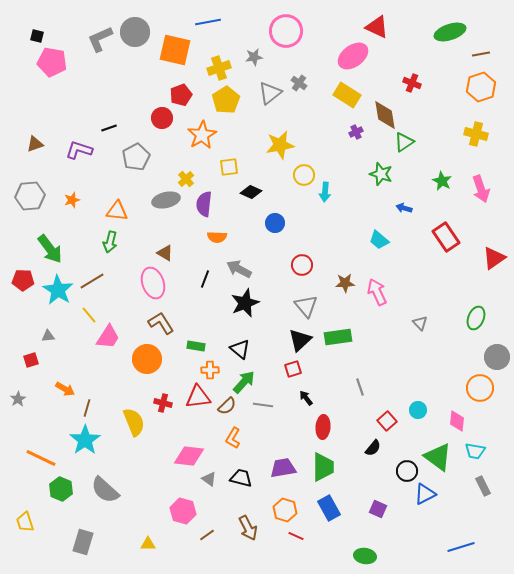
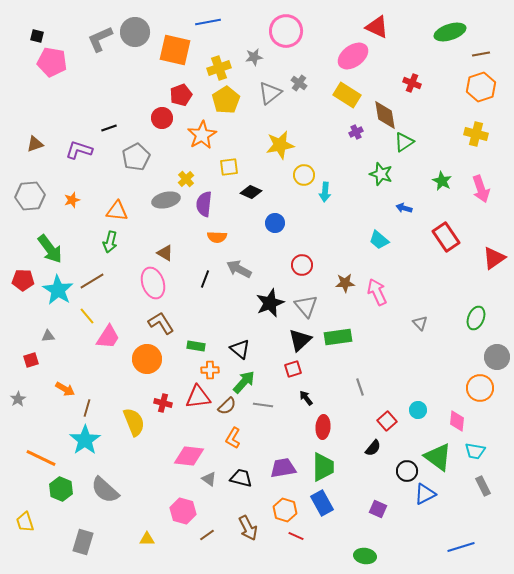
black star at (245, 303): moved 25 px right
yellow line at (89, 315): moved 2 px left, 1 px down
blue rectangle at (329, 508): moved 7 px left, 5 px up
yellow triangle at (148, 544): moved 1 px left, 5 px up
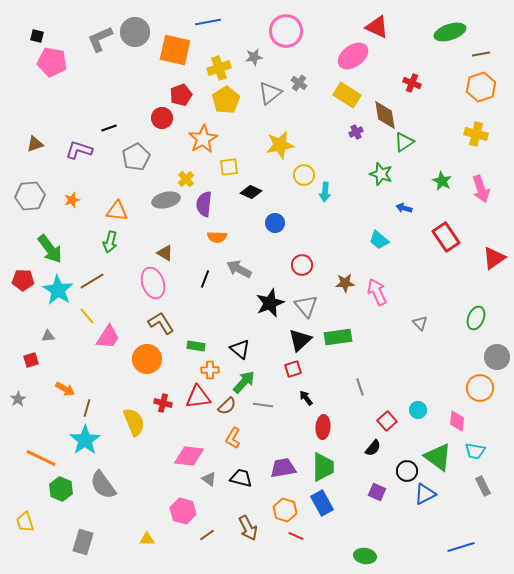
orange star at (202, 135): moved 1 px right, 4 px down
gray semicircle at (105, 490): moved 2 px left, 5 px up; rotated 12 degrees clockwise
purple square at (378, 509): moved 1 px left, 17 px up
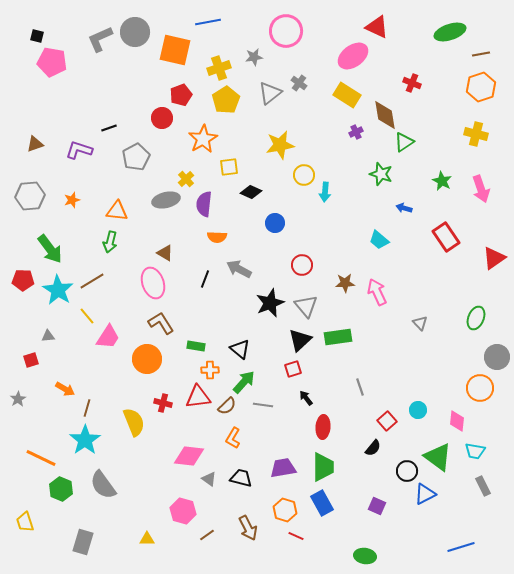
purple square at (377, 492): moved 14 px down
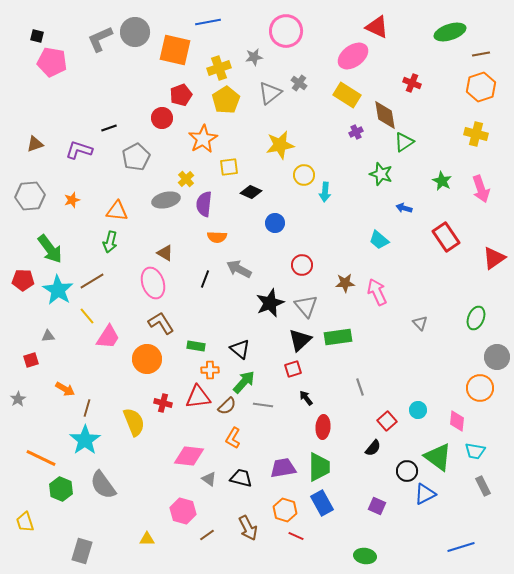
green trapezoid at (323, 467): moved 4 px left
gray rectangle at (83, 542): moved 1 px left, 9 px down
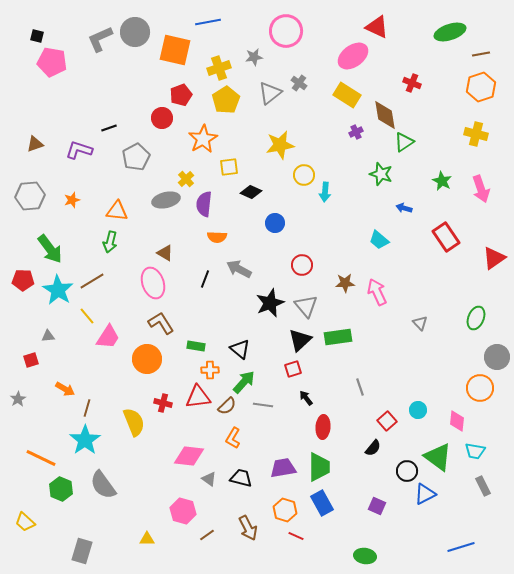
yellow trapezoid at (25, 522): rotated 30 degrees counterclockwise
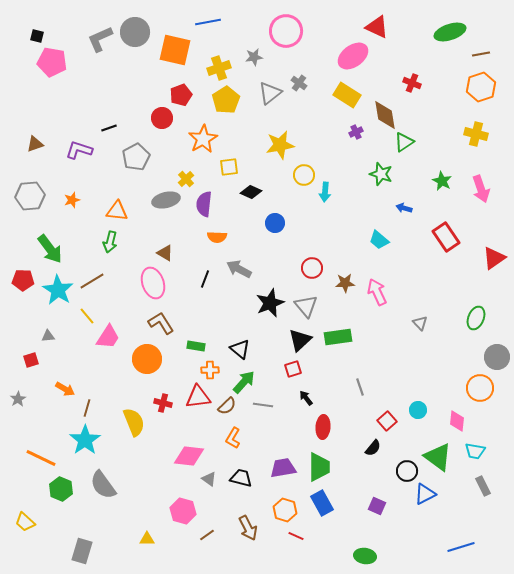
red circle at (302, 265): moved 10 px right, 3 px down
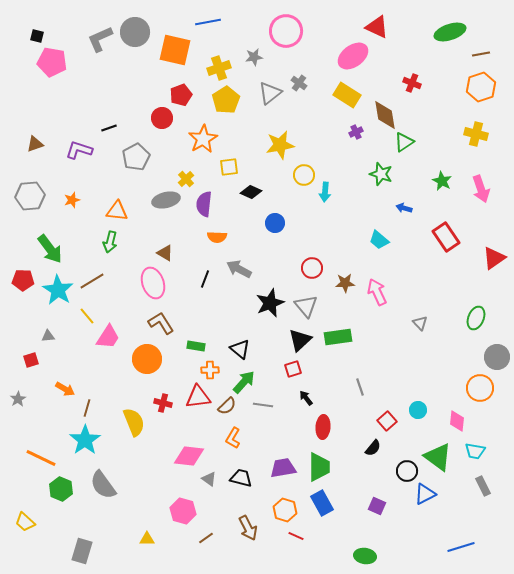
brown line at (207, 535): moved 1 px left, 3 px down
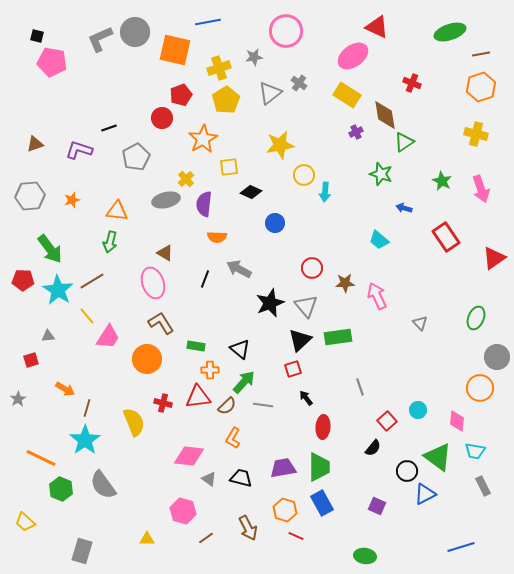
pink arrow at (377, 292): moved 4 px down
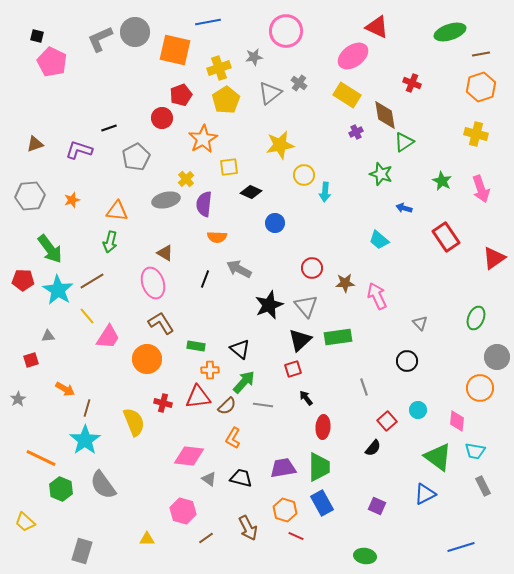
pink pentagon at (52, 62): rotated 16 degrees clockwise
black star at (270, 303): moved 1 px left, 2 px down
gray line at (360, 387): moved 4 px right
black circle at (407, 471): moved 110 px up
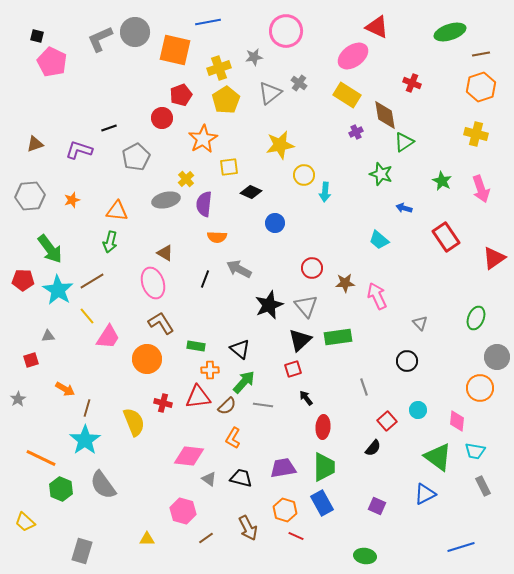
green trapezoid at (319, 467): moved 5 px right
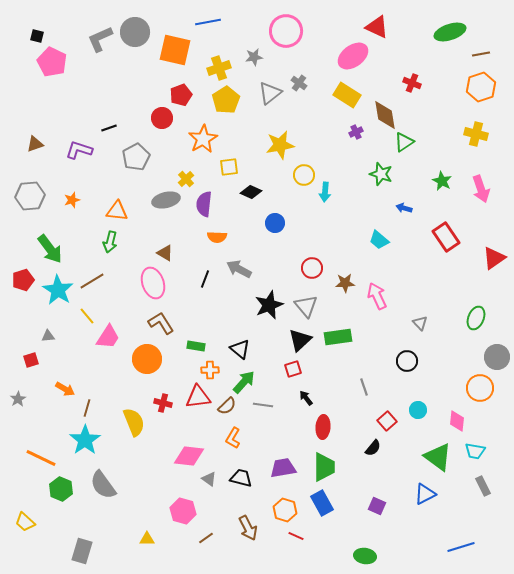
red pentagon at (23, 280): rotated 20 degrees counterclockwise
